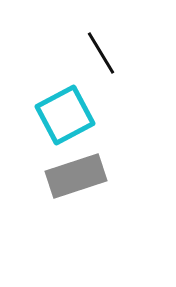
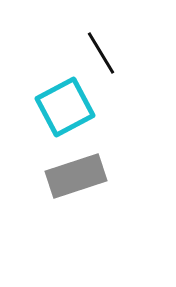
cyan square: moved 8 px up
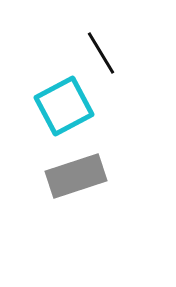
cyan square: moved 1 px left, 1 px up
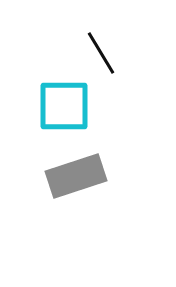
cyan square: rotated 28 degrees clockwise
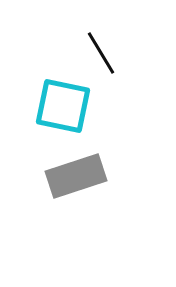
cyan square: moved 1 px left; rotated 12 degrees clockwise
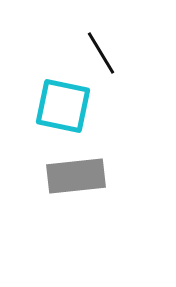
gray rectangle: rotated 12 degrees clockwise
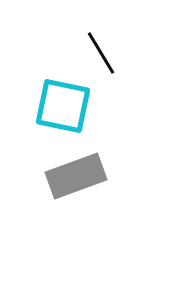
gray rectangle: rotated 14 degrees counterclockwise
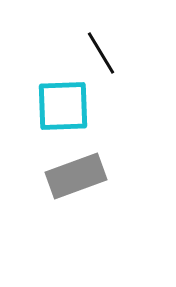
cyan square: rotated 14 degrees counterclockwise
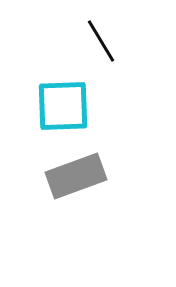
black line: moved 12 px up
